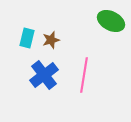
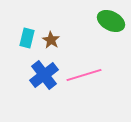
brown star: rotated 24 degrees counterclockwise
pink line: rotated 64 degrees clockwise
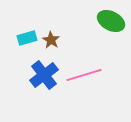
cyan rectangle: rotated 60 degrees clockwise
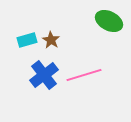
green ellipse: moved 2 px left
cyan rectangle: moved 2 px down
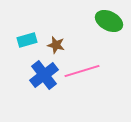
brown star: moved 5 px right, 5 px down; rotated 18 degrees counterclockwise
pink line: moved 2 px left, 4 px up
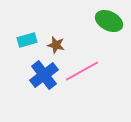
pink line: rotated 12 degrees counterclockwise
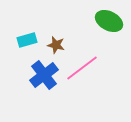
pink line: moved 3 px up; rotated 8 degrees counterclockwise
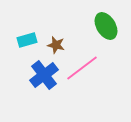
green ellipse: moved 3 px left, 5 px down; rotated 32 degrees clockwise
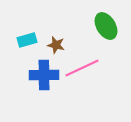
pink line: rotated 12 degrees clockwise
blue cross: rotated 36 degrees clockwise
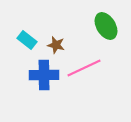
cyan rectangle: rotated 54 degrees clockwise
pink line: moved 2 px right
